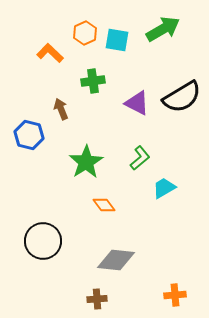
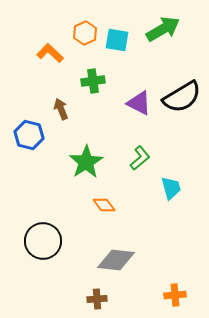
purple triangle: moved 2 px right
cyan trapezoid: moved 7 px right; rotated 105 degrees clockwise
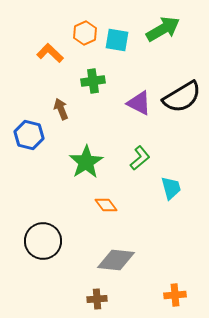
orange diamond: moved 2 px right
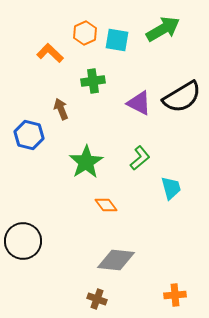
black circle: moved 20 px left
brown cross: rotated 24 degrees clockwise
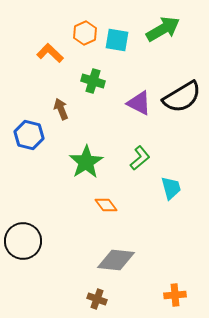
green cross: rotated 25 degrees clockwise
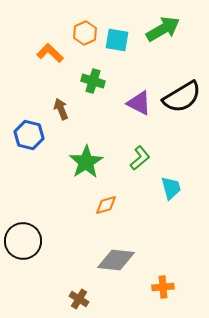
orange diamond: rotated 70 degrees counterclockwise
orange cross: moved 12 px left, 8 px up
brown cross: moved 18 px left; rotated 12 degrees clockwise
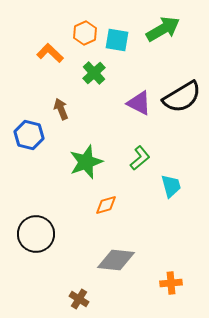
green cross: moved 1 px right, 8 px up; rotated 30 degrees clockwise
green star: rotated 12 degrees clockwise
cyan trapezoid: moved 2 px up
black circle: moved 13 px right, 7 px up
orange cross: moved 8 px right, 4 px up
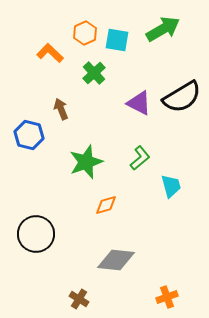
orange cross: moved 4 px left, 14 px down; rotated 15 degrees counterclockwise
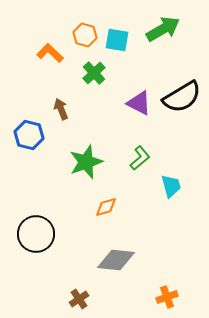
orange hexagon: moved 2 px down; rotated 20 degrees counterclockwise
orange diamond: moved 2 px down
brown cross: rotated 24 degrees clockwise
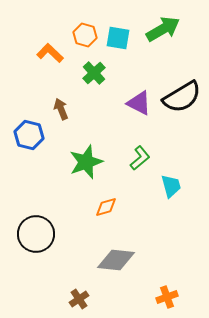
cyan square: moved 1 px right, 2 px up
